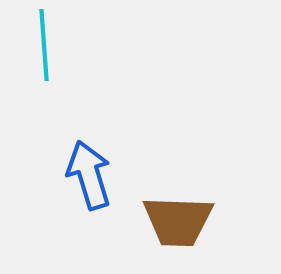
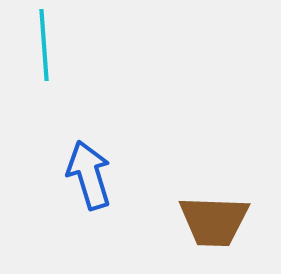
brown trapezoid: moved 36 px right
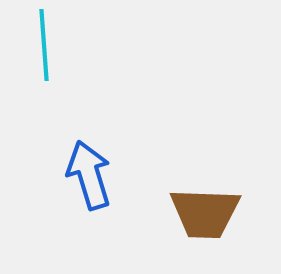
brown trapezoid: moved 9 px left, 8 px up
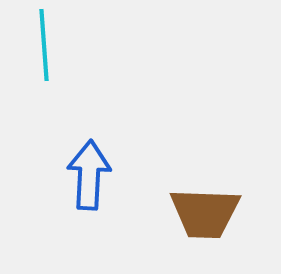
blue arrow: rotated 20 degrees clockwise
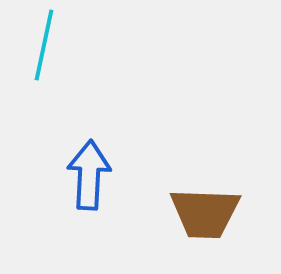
cyan line: rotated 16 degrees clockwise
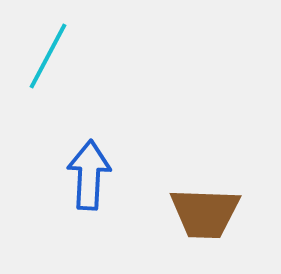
cyan line: moved 4 px right, 11 px down; rotated 16 degrees clockwise
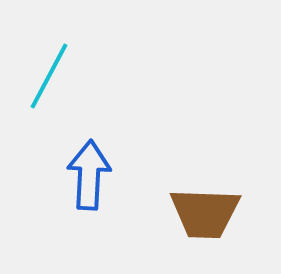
cyan line: moved 1 px right, 20 px down
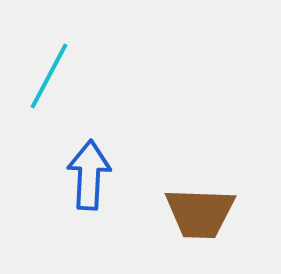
brown trapezoid: moved 5 px left
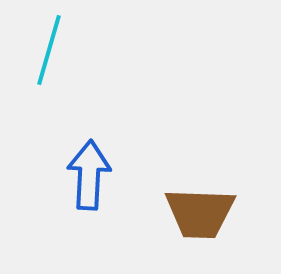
cyan line: moved 26 px up; rotated 12 degrees counterclockwise
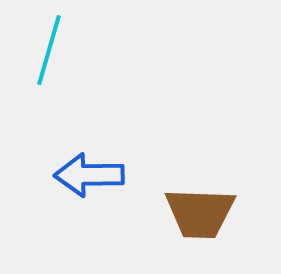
blue arrow: rotated 94 degrees counterclockwise
